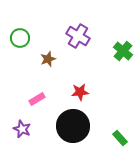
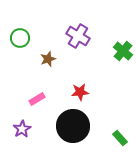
purple star: rotated 18 degrees clockwise
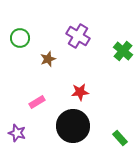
pink rectangle: moved 3 px down
purple star: moved 5 px left, 4 px down; rotated 24 degrees counterclockwise
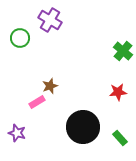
purple cross: moved 28 px left, 16 px up
brown star: moved 2 px right, 27 px down
red star: moved 38 px right
black circle: moved 10 px right, 1 px down
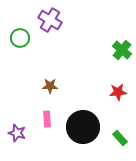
green cross: moved 1 px left, 1 px up
brown star: rotated 21 degrees clockwise
pink rectangle: moved 10 px right, 17 px down; rotated 63 degrees counterclockwise
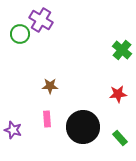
purple cross: moved 9 px left
green circle: moved 4 px up
red star: moved 2 px down
purple star: moved 4 px left, 3 px up
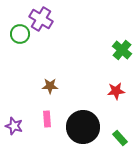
purple cross: moved 1 px up
red star: moved 2 px left, 3 px up
purple star: moved 1 px right, 4 px up
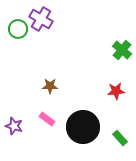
green circle: moved 2 px left, 5 px up
pink rectangle: rotated 49 degrees counterclockwise
